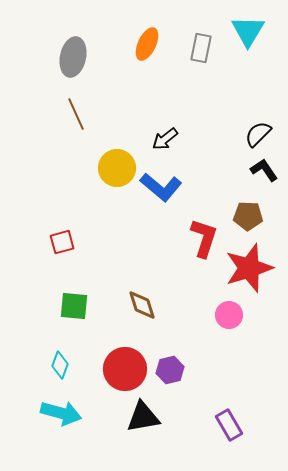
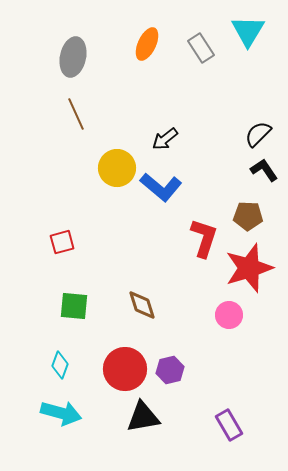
gray rectangle: rotated 44 degrees counterclockwise
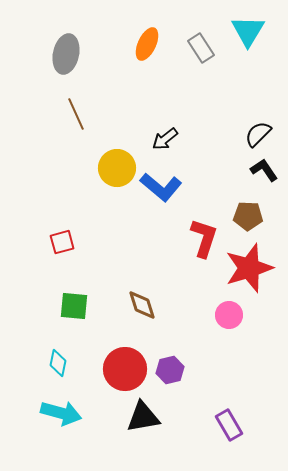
gray ellipse: moved 7 px left, 3 px up
cyan diamond: moved 2 px left, 2 px up; rotated 8 degrees counterclockwise
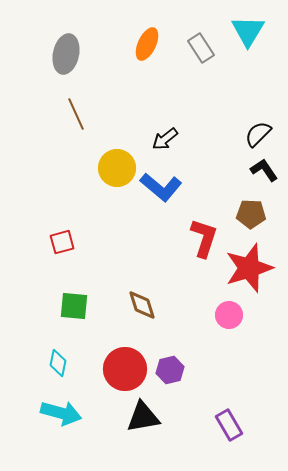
brown pentagon: moved 3 px right, 2 px up
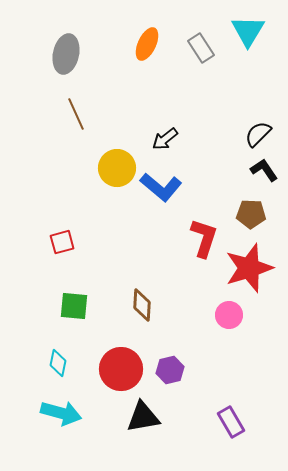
brown diamond: rotated 20 degrees clockwise
red circle: moved 4 px left
purple rectangle: moved 2 px right, 3 px up
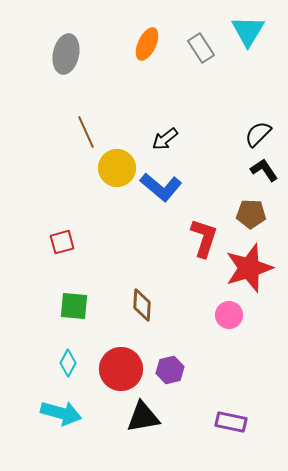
brown line: moved 10 px right, 18 px down
cyan diamond: moved 10 px right; rotated 16 degrees clockwise
purple rectangle: rotated 48 degrees counterclockwise
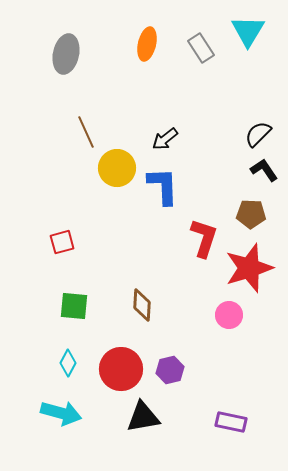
orange ellipse: rotated 12 degrees counterclockwise
blue L-shape: moved 2 px right, 1 px up; rotated 132 degrees counterclockwise
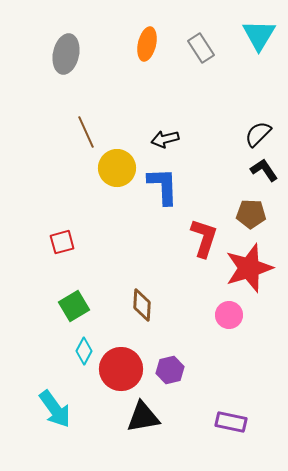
cyan triangle: moved 11 px right, 4 px down
black arrow: rotated 24 degrees clockwise
green square: rotated 36 degrees counterclockwise
cyan diamond: moved 16 px right, 12 px up
cyan arrow: moved 6 px left, 4 px up; rotated 39 degrees clockwise
